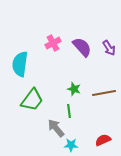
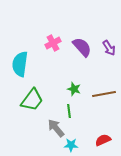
brown line: moved 1 px down
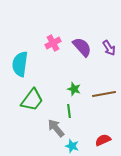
cyan star: moved 1 px right, 1 px down; rotated 16 degrees clockwise
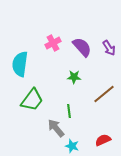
green star: moved 12 px up; rotated 16 degrees counterclockwise
brown line: rotated 30 degrees counterclockwise
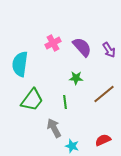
purple arrow: moved 2 px down
green star: moved 2 px right, 1 px down
green line: moved 4 px left, 9 px up
gray arrow: moved 2 px left; rotated 12 degrees clockwise
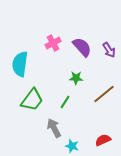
green line: rotated 40 degrees clockwise
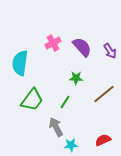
purple arrow: moved 1 px right, 1 px down
cyan semicircle: moved 1 px up
gray arrow: moved 2 px right, 1 px up
cyan star: moved 1 px left, 1 px up; rotated 24 degrees counterclockwise
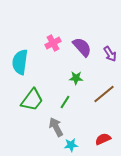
purple arrow: moved 3 px down
cyan semicircle: moved 1 px up
red semicircle: moved 1 px up
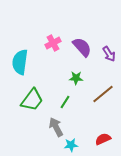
purple arrow: moved 1 px left
brown line: moved 1 px left
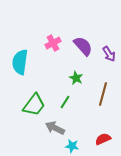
purple semicircle: moved 1 px right, 1 px up
green star: rotated 24 degrees clockwise
brown line: rotated 35 degrees counterclockwise
green trapezoid: moved 2 px right, 5 px down
gray arrow: moved 1 px left, 1 px down; rotated 36 degrees counterclockwise
cyan star: moved 1 px right, 1 px down; rotated 16 degrees clockwise
